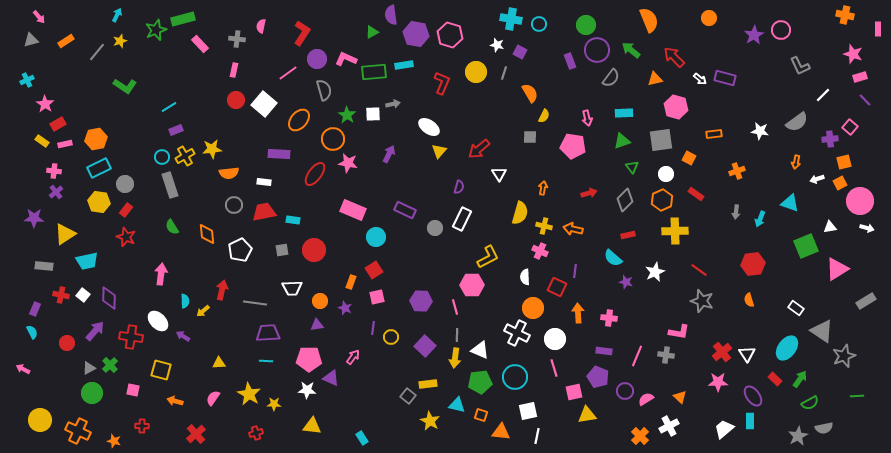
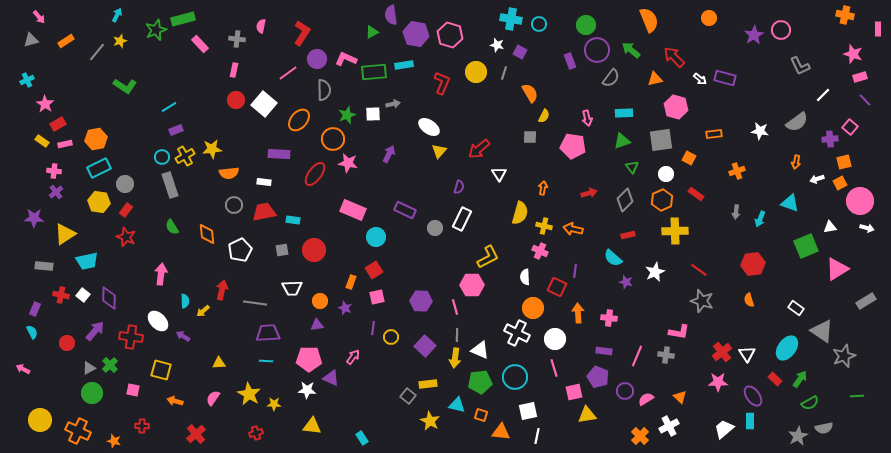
gray semicircle at (324, 90): rotated 15 degrees clockwise
green star at (347, 115): rotated 18 degrees clockwise
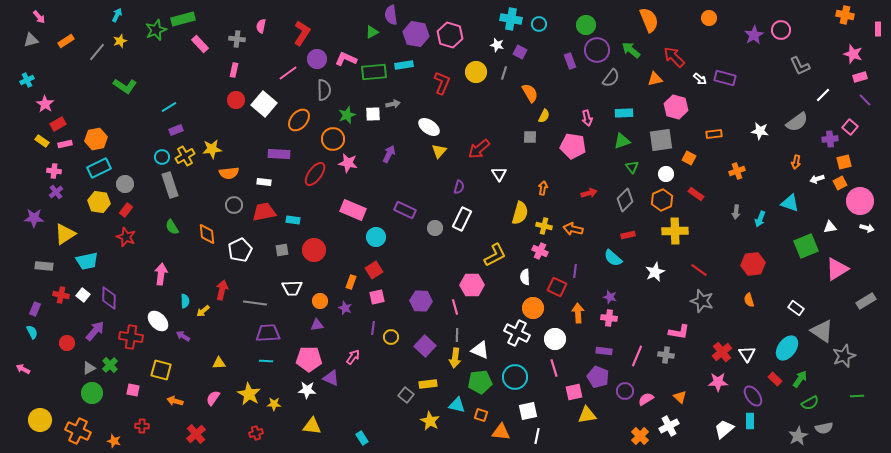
yellow L-shape at (488, 257): moved 7 px right, 2 px up
purple star at (626, 282): moved 16 px left, 15 px down
gray square at (408, 396): moved 2 px left, 1 px up
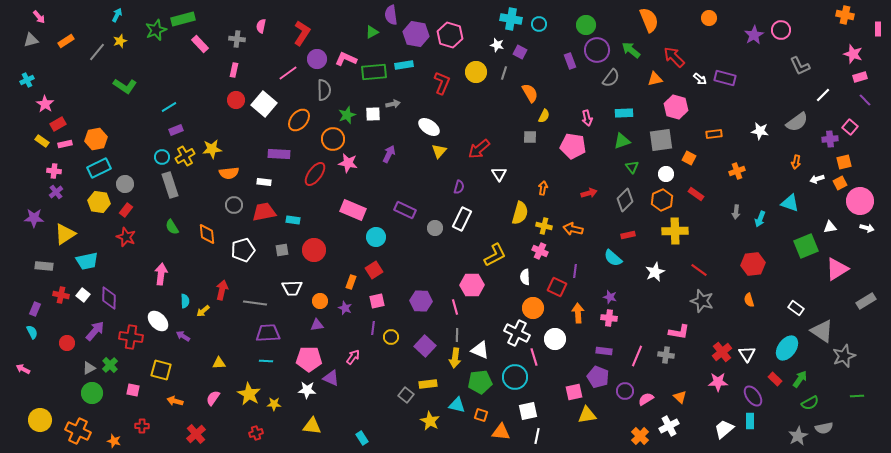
white pentagon at (240, 250): moved 3 px right; rotated 10 degrees clockwise
pink square at (377, 297): moved 4 px down
pink line at (554, 368): moved 20 px left, 11 px up
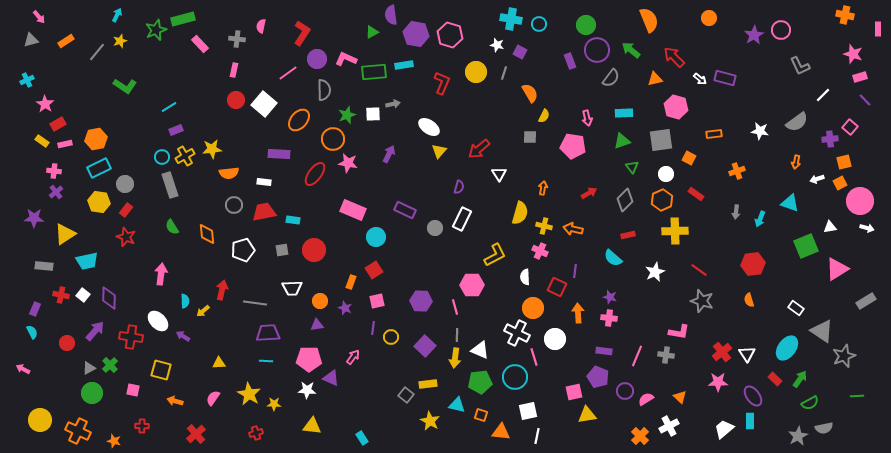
red arrow at (589, 193): rotated 14 degrees counterclockwise
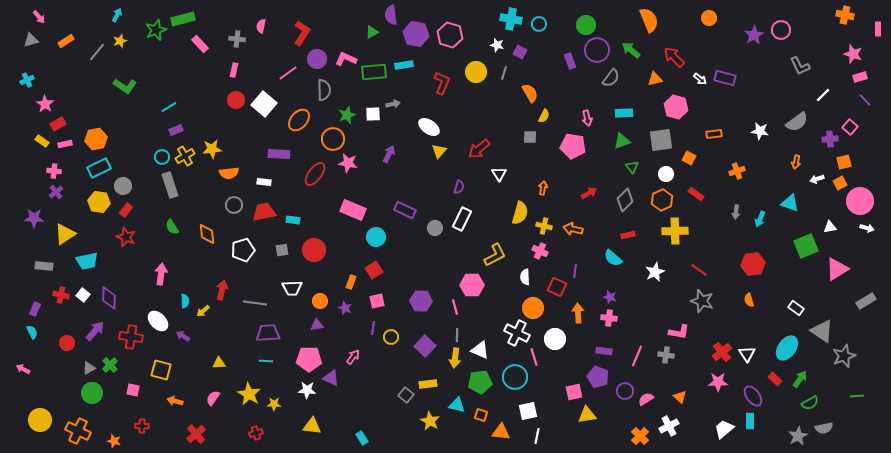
gray circle at (125, 184): moved 2 px left, 2 px down
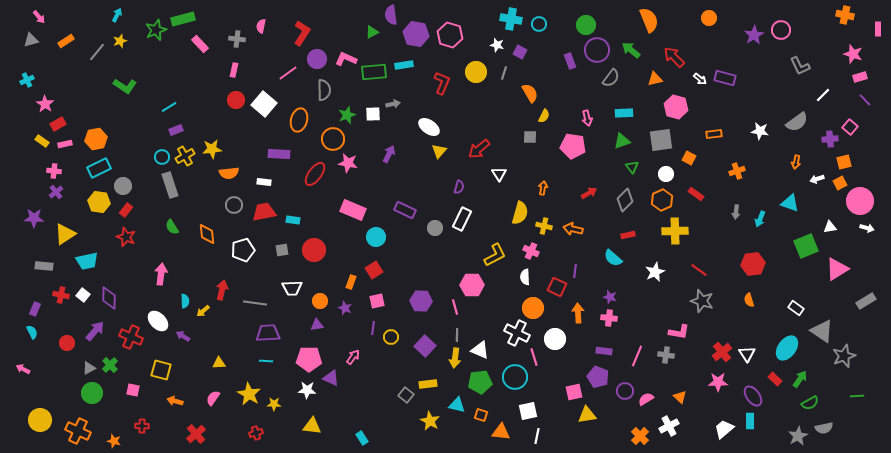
orange ellipse at (299, 120): rotated 25 degrees counterclockwise
pink cross at (540, 251): moved 9 px left
red cross at (131, 337): rotated 15 degrees clockwise
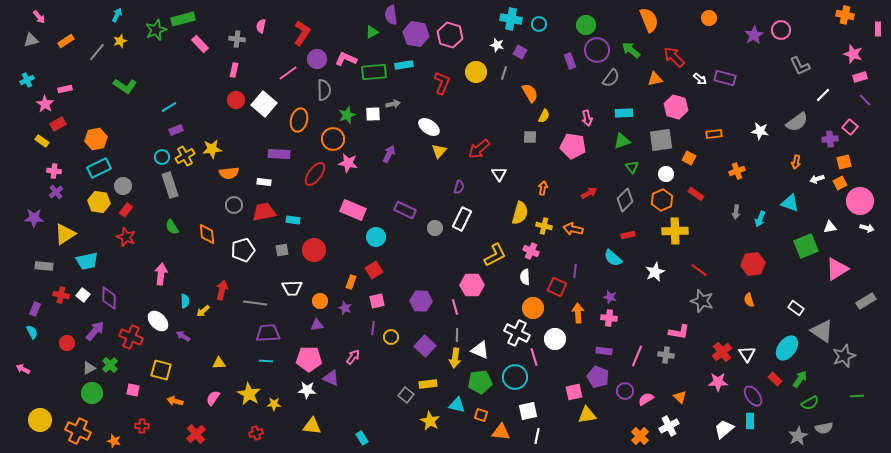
pink rectangle at (65, 144): moved 55 px up
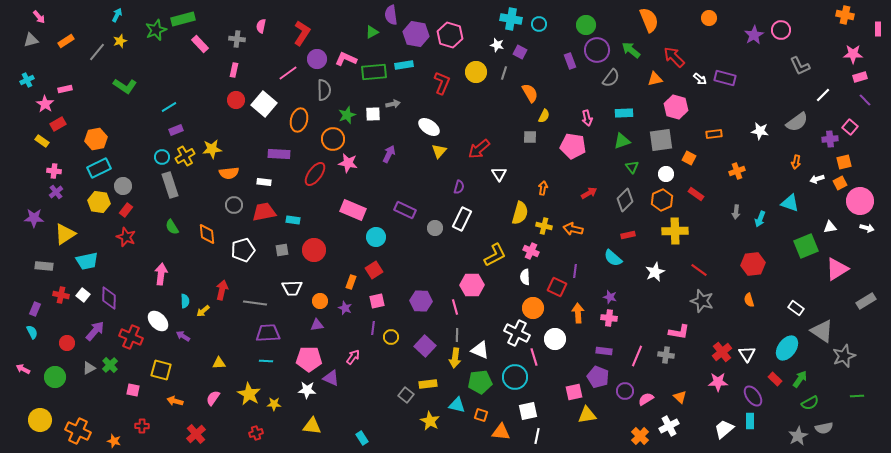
pink star at (853, 54): rotated 18 degrees counterclockwise
green circle at (92, 393): moved 37 px left, 16 px up
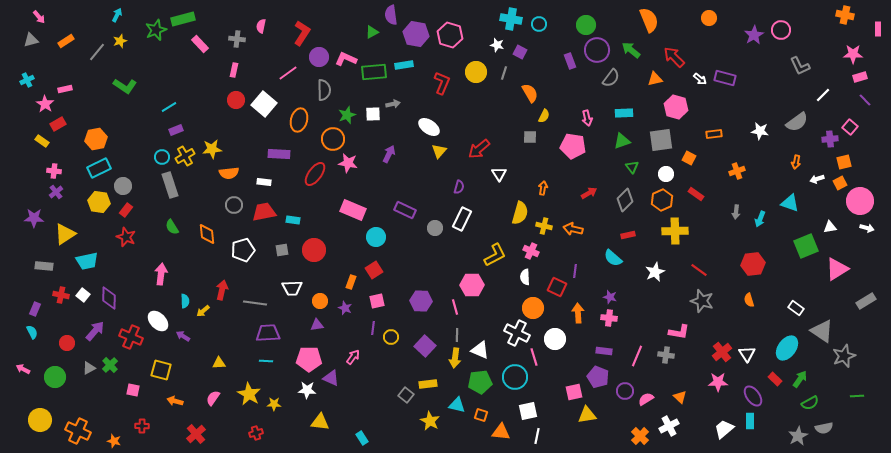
purple circle at (317, 59): moved 2 px right, 2 px up
yellow triangle at (312, 426): moved 8 px right, 4 px up
